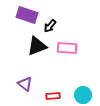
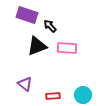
black arrow: rotated 96 degrees clockwise
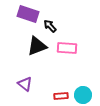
purple rectangle: moved 1 px right, 1 px up
red rectangle: moved 8 px right
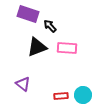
black triangle: moved 1 px down
purple triangle: moved 2 px left
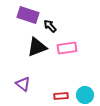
purple rectangle: moved 1 px down
pink rectangle: rotated 12 degrees counterclockwise
cyan circle: moved 2 px right
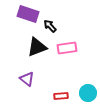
purple rectangle: moved 1 px up
purple triangle: moved 4 px right, 5 px up
cyan circle: moved 3 px right, 2 px up
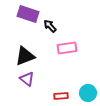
black triangle: moved 12 px left, 9 px down
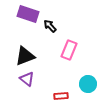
pink rectangle: moved 2 px right, 2 px down; rotated 60 degrees counterclockwise
cyan circle: moved 9 px up
